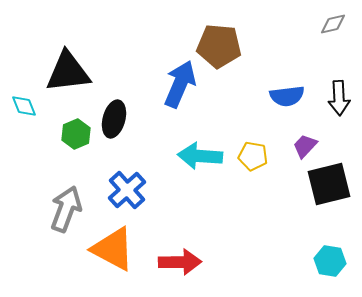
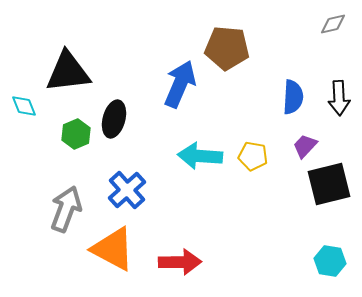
brown pentagon: moved 8 px right, 2 px down
blue semicircle: moved 6 px right, 1 px down; rotated 80 degrees counterclockwise
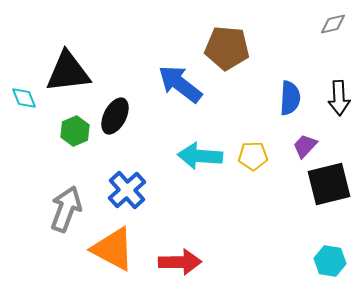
blue arrow: rotated 75 degrees counterclockwise
blue semicircle: moved 3 px left, 1 px down
cyan diamond: moved 8 px up
black ellipse: moved 1 px right, 3 px up; rotated 12 degrees clockwise
green hexagon: moved 1 px left, 3 px up
yellow pentagon: rotated 12 degrees counterclockwise
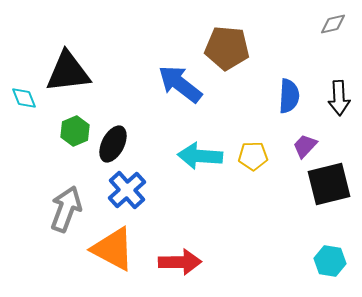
blue semicircle: moved 1 px left, 2 px up
black ellipse: moved 2 px left, 28 px down
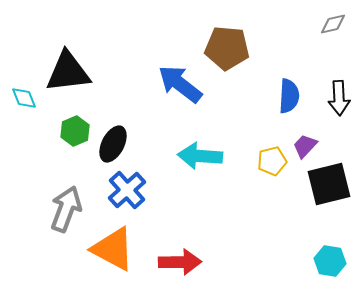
yellow pentagon: moved 19 px right, 5 px down; rotated 12 degrees counterclockwise
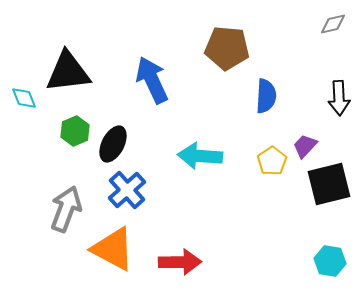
blue arrow: moved 28 px left, 4 px up; rotated 27 degrees clockwise
blue semicircle: moved 23 px left
yellow pentagon: rotated 20 degrees counterclockwise
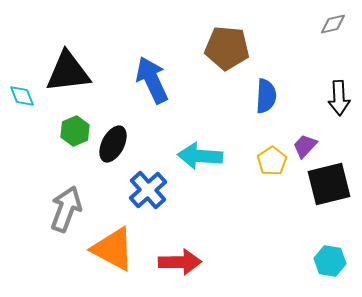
cyan diamond: moved 2 px left, 2 px up
blue cross: moved 21 px right
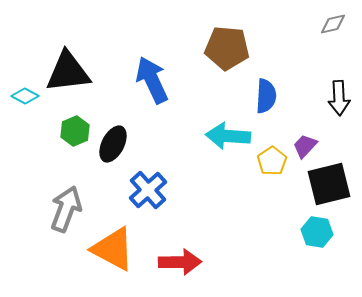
cyan diamond: moved 3 px right; rotated 40 degrees counterclockwise
cyan arrow: moved 28 px right, 20 px up
cyan hexagon: moved 13 px left, 29 px up
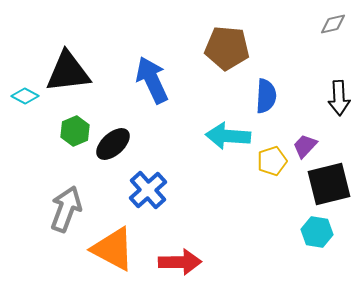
black ellipse: rotated 21 degrees clockwise
yellow pentagon: rotated 16 degrees clockwise
